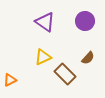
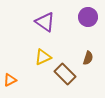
purple circle: moved 3 px right, 4 px up
brown semicircle: rotated 24 degrees counterclockwise
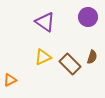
brown semicircle: moved 4 px right, 1 px up
brown rectangle: moved 5 px right, 10 px up
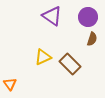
purple triangle: moved 7 px right, 6 px up
brown semicircle: moved 18 px up
orange triangle: moved 4 px down; rotated 40 degrees counterclockwise
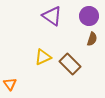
purple circle: moved 1 px right, 1 px up
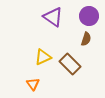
purple triangle: moved 1 px right, 1 px down
brown semicircle: moved 6 px left
orange triangle: moved 23 px right
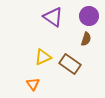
brown rectangle: rotated 10 degrees counterclockwise
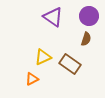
orange triangle: moved 1 px left, 5 px up; rotated 40 degrees clockwise
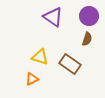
brown semicircle: moved 1 px right
yellow triangle: moved 3 px left; rotated 42 degrees clockwise
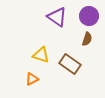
purple triangle: moved 4 px right
yellow triangle: moved 1 px right, 2 px up
